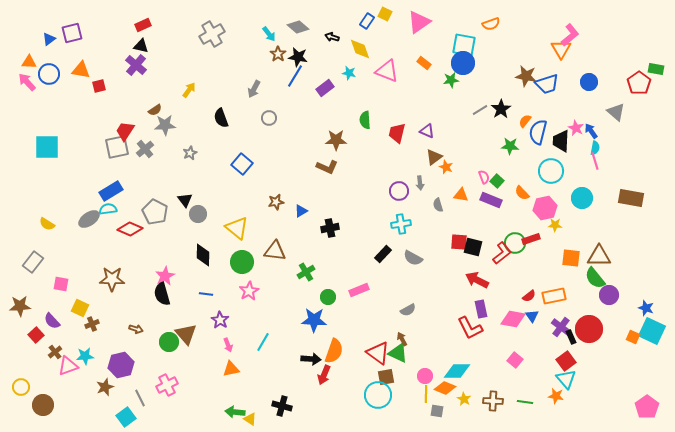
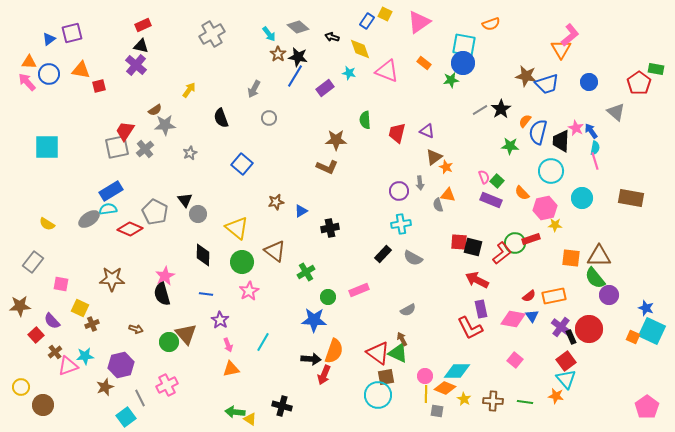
orange triangle at (461, 195): moved 13 px left
brown triangle at (275, 251): rotated 30 degrees clockwise
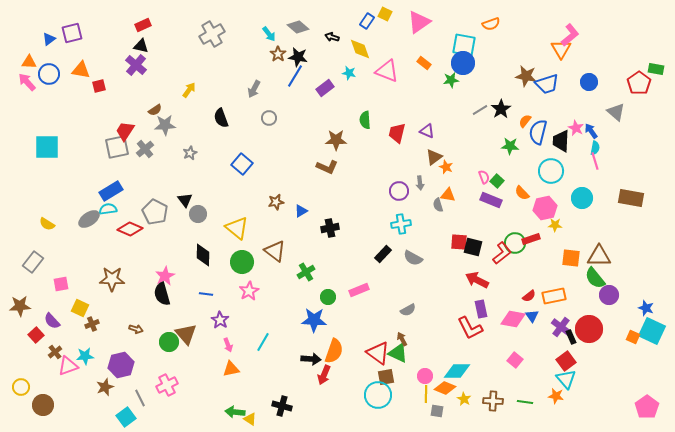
pink square at (61, 284): rotated 21 degrees counterclockwise
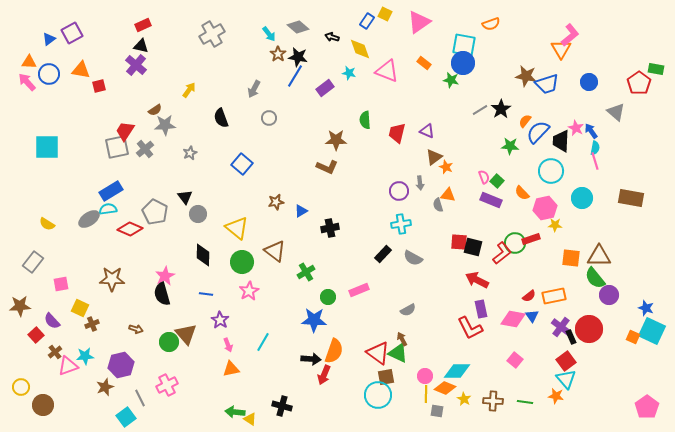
purple square at (72, 33): rotated 15 degrees counterclockwise
green star at (451, 80): rotated 21 degrees clockwise
blue semicircle at (538, 132): rotated 30 degrees clockwise
black triangle at (185, 200): moved 3 px up
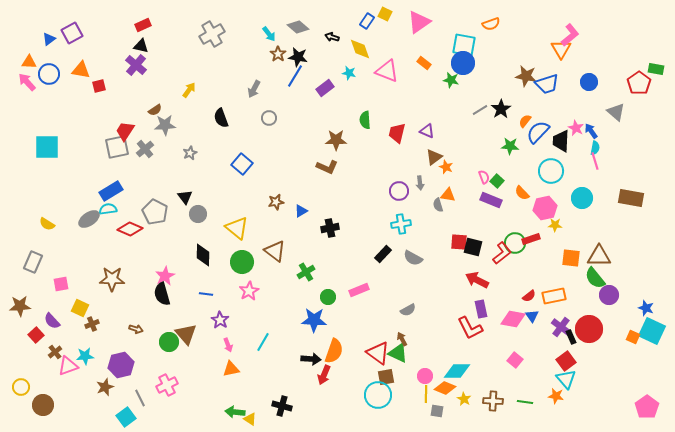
gray rectangle at (33, 262): rotated 15 degrees counterclockwise
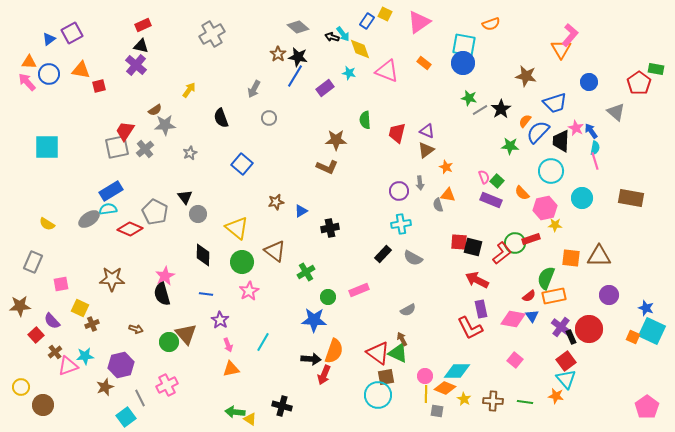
cyan arrow at (269, 34): moved 74 px right
pink L-shape at (570, 35): rotated 10 degrees counterclockwise
green star at (451, 80): moved 18 px right, 18 px down
blue trapezoid at (547, 84): moved 8 px right, 19 px down
brown triangle at (434, 157): moved 8 px left, 7 px up
green semicircle at (595, 278): moved 49 px left; rotated 60 degrees clockwise
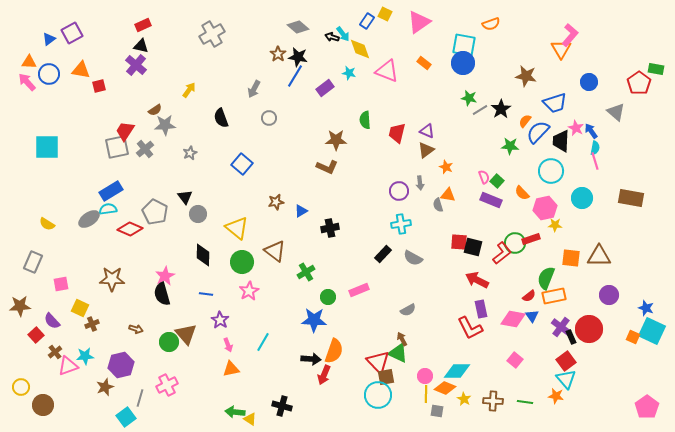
red triangle at (378, 353): moved 9 px down; rotated 10 degrees clockwise
gray line at (140, 398): rotated 42 degrees clockwise
